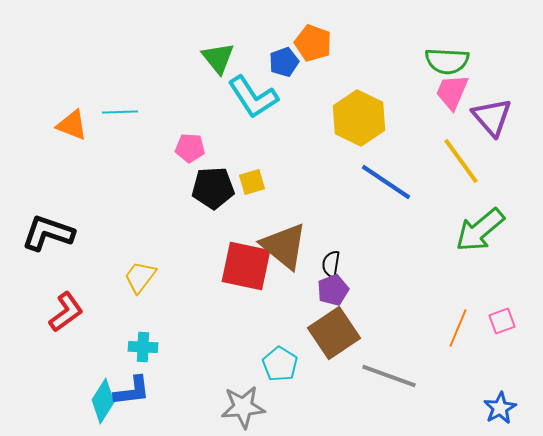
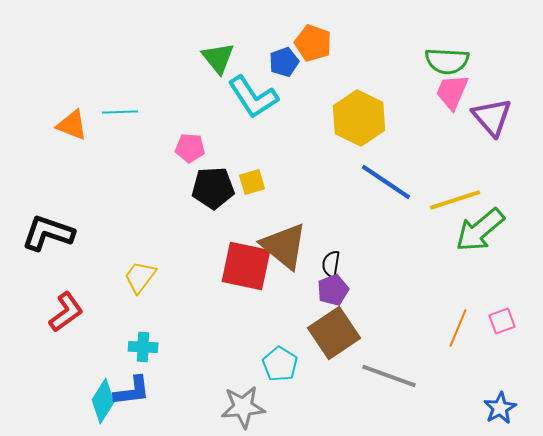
yellow line: moved 6 px left, 39 px down; rotated 72 degrees counterclockwise
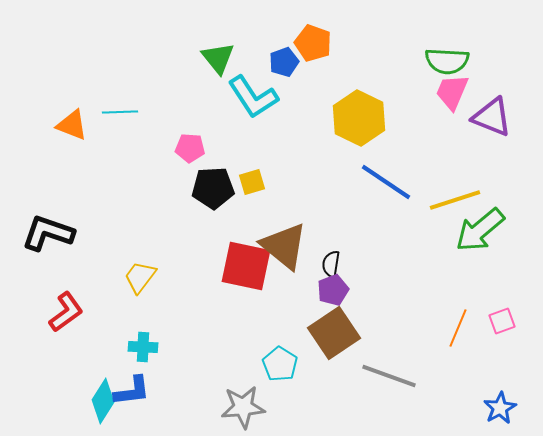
purple triangle: rotated 27 degrees counterclockwise
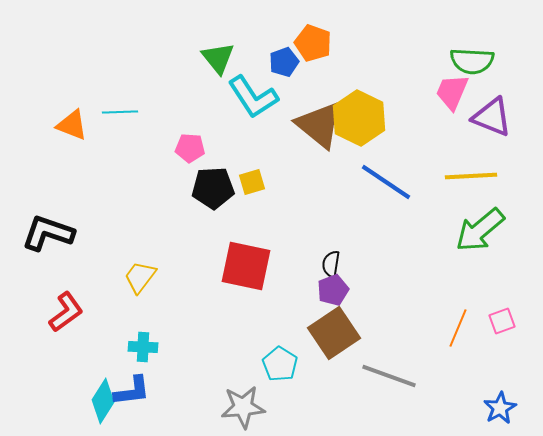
green semicircle: moved 25 px right
yellow line: moved 16 px right, 24 px up; rotated 15 degrees clockwise
brown triangle: moved 35 px right, 121 px up
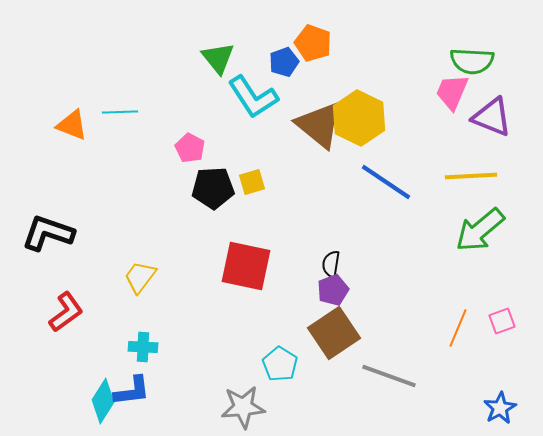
pink pentagon: rotated 24 degrees clockwise
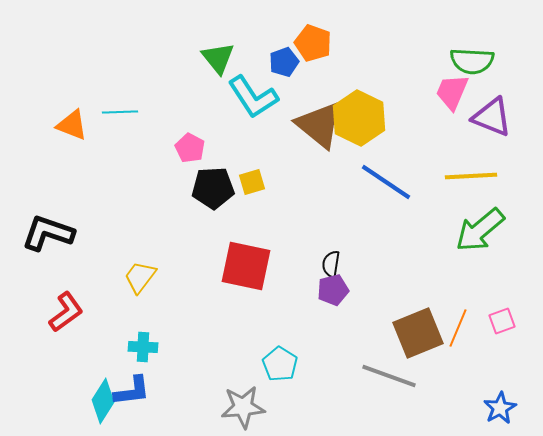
purple pentagon: rotated 8 degrees clockwise
brown square: moved 84 px right; rotated 12 degrees clockwise
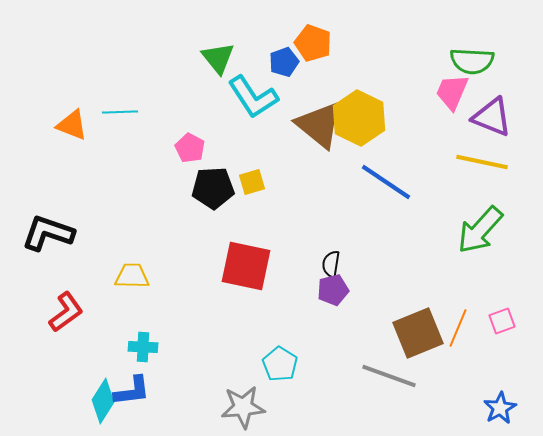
yellow line: moved 11 px right, 14 px up; rotated 15 degrees clockwise
green arrow: rotated 8 degrees counterclockwise
yellow trapezoid: moved 8 px left, 1 px up; rotated 54 degrees clockwise
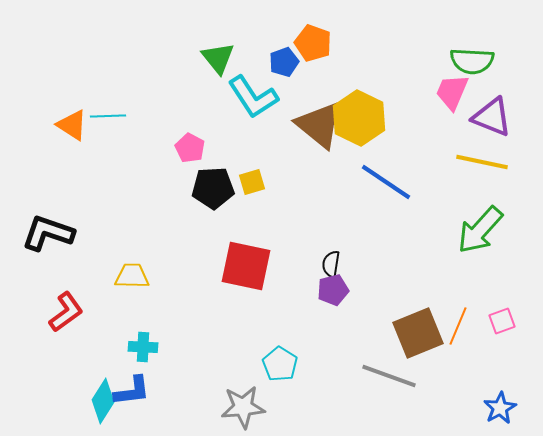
cyan line: moved 12 px left, 4 px down
orange triangle: rotated 12 degrees clockwise
orange line: moved 2 px up
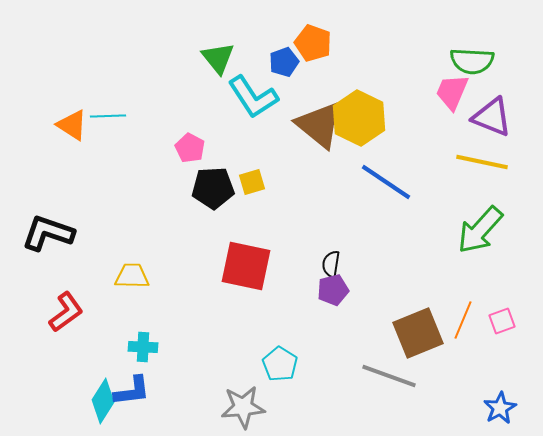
orange line: moved 5 px right, 6 px up
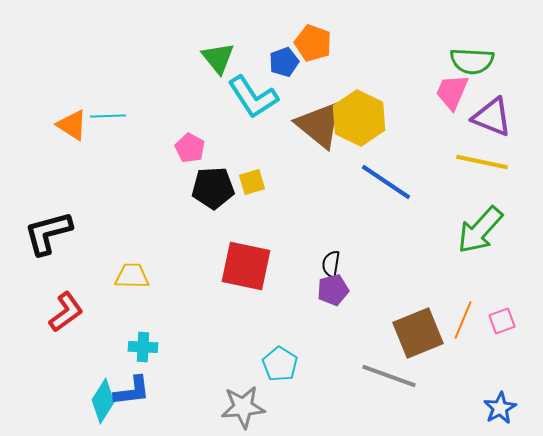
black L-shape: rotated 34 degrees counterclockwise
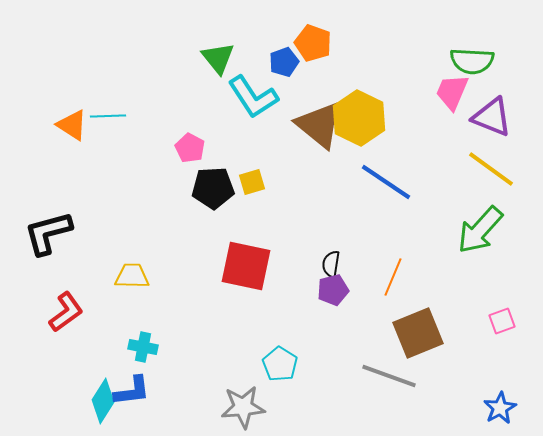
yellow line: moved 9 px right, 7 px down; rotated 24 degrees clockwise
orange line: moved 70 px left, 43 px up
cyan cross: rotated 8 degrees clockwise
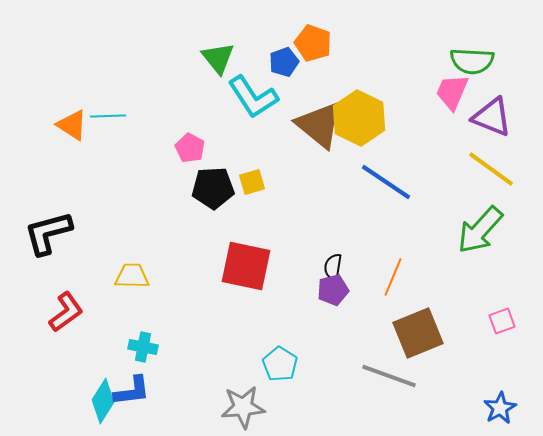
black semicircle: moved 2 px right, 3 px down
